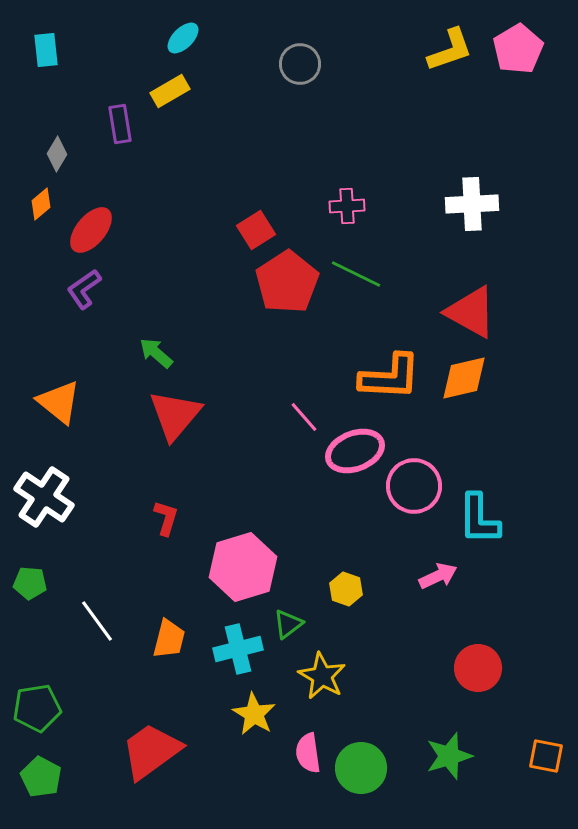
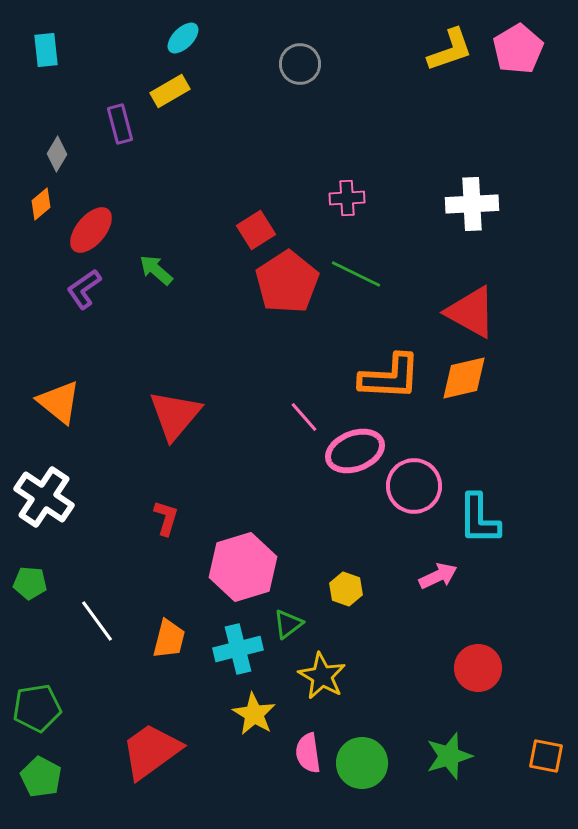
purple rectangle at (120, 124): rotated 6 degrees counterclockwise
pink cross at (347, 206): moved 8 px up
green arrow at (156, 353): moved 83 px up
green circle at (361, 768): moved 1 px right, 5 px up
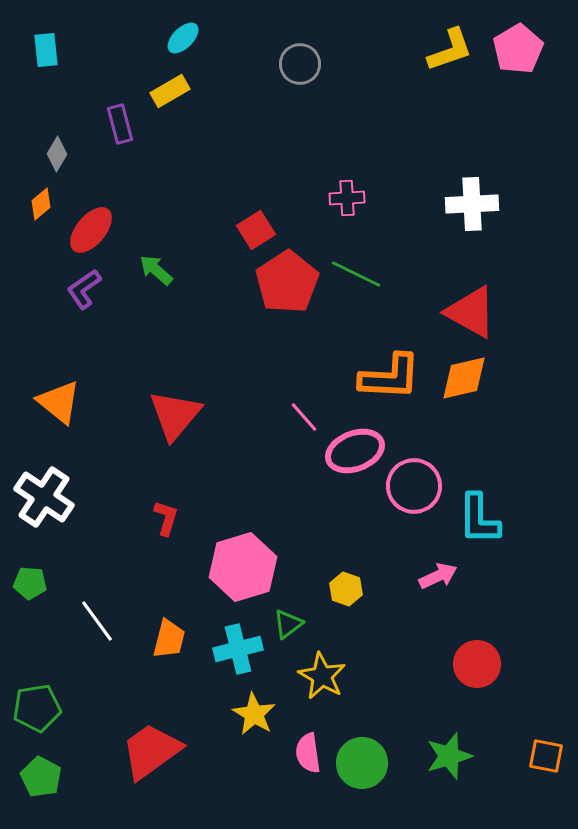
red circle at (478, 668): moved 1 px left, 4 px up
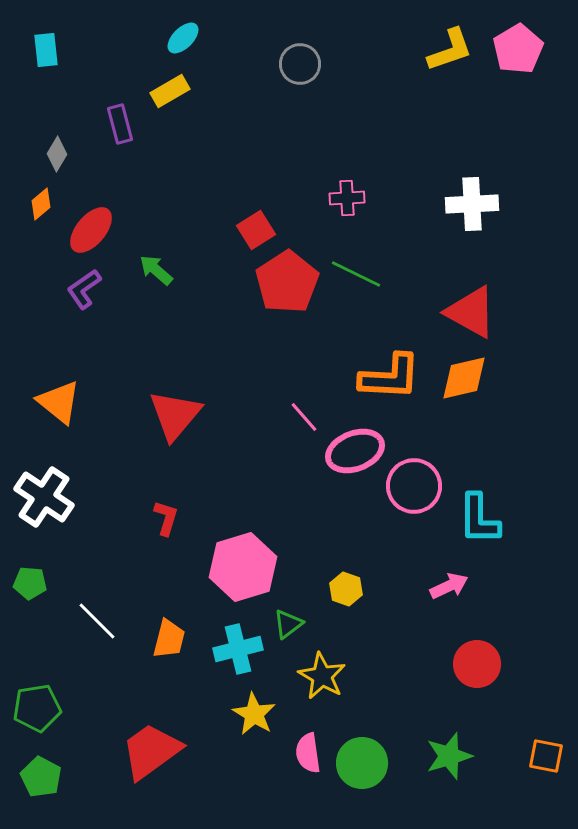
pink arrow at (438, 576): moved 11 px right, 10 px down
white line at (97, 621): rotated 9 degrees counterclockwise
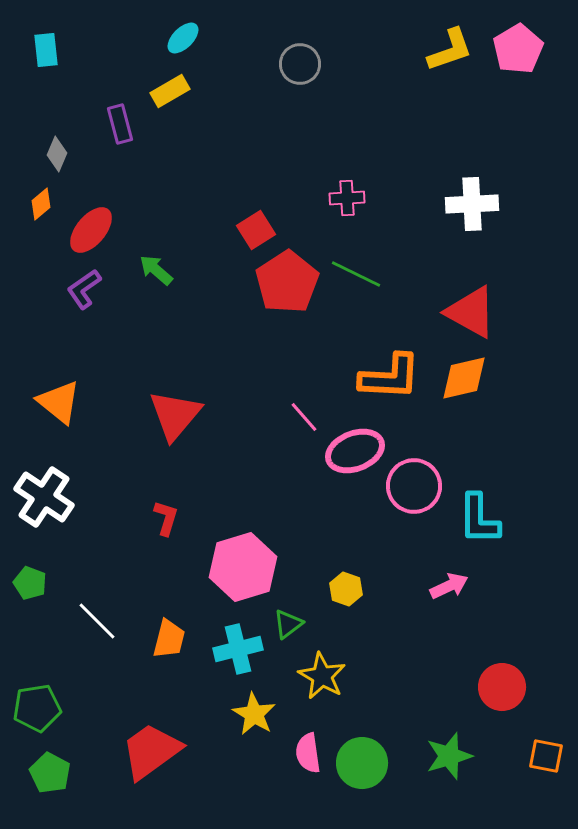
gray diamond at (57, 154): rotated 8 degrees counterclockwise
green pentagon at (30, 583): rotated 16 degrees clockwise
red circle at (477, 664): moved 25 px right, 23 px down
green pentagon at (41, 777): moved 9 px right, 4 px up
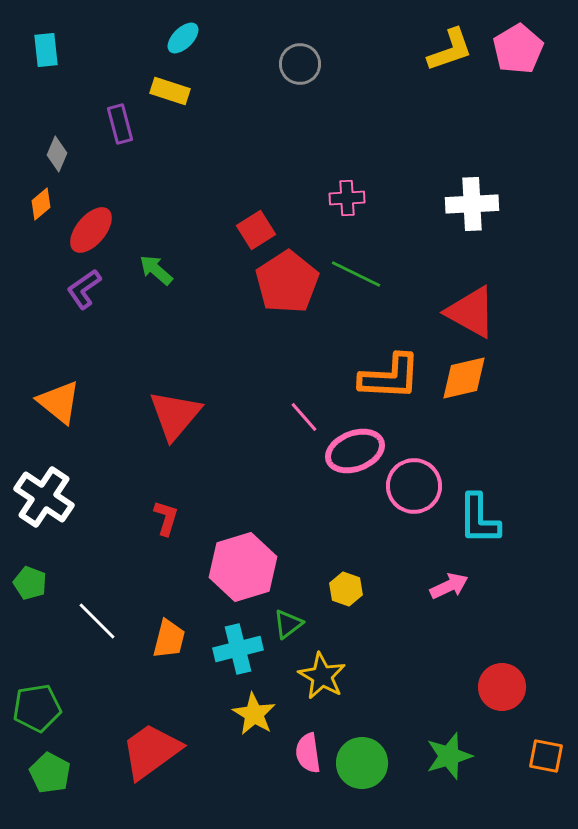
yellow rectangle at (170, 91): rotated 48 degrees clockwise
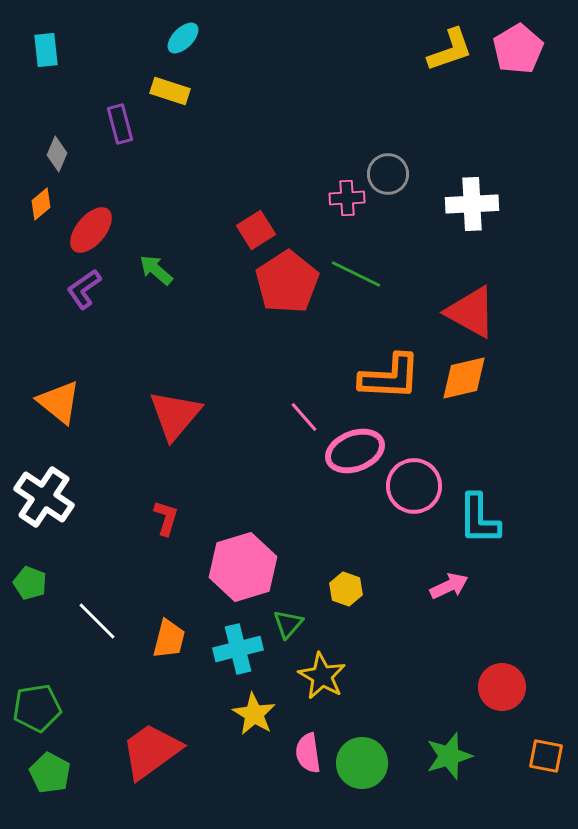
gray circle at (300, 64): moved 88 px right, 110 px down
green triangle at (288, 624): rotated 12 degrees counterclockwise
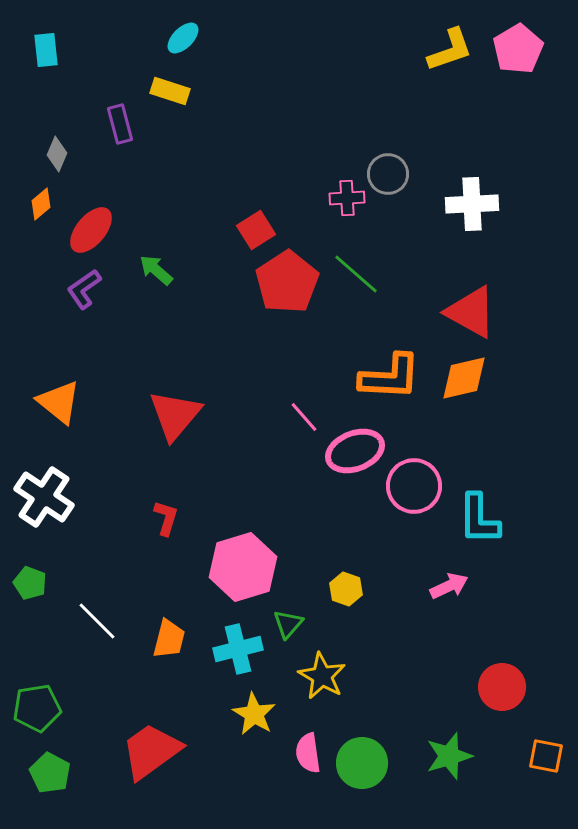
green line at (356, 274): rotated 15 degrees clockwise
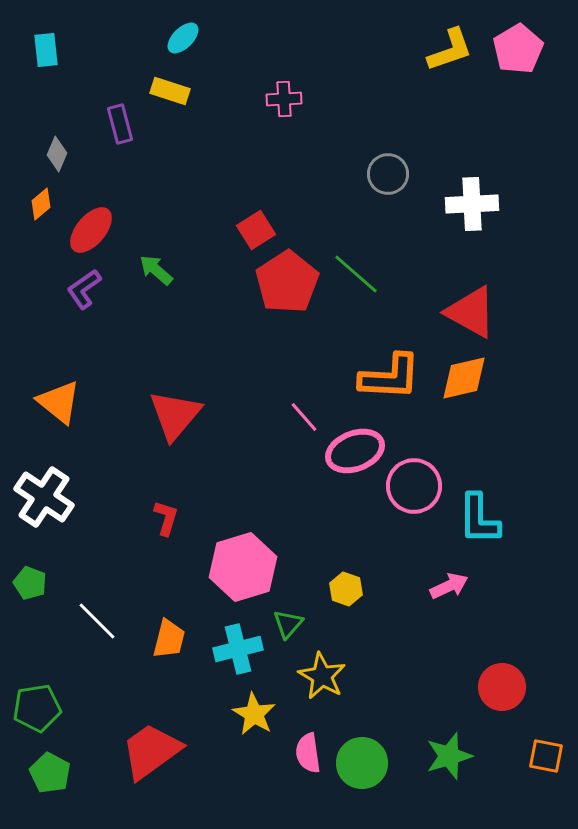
pink cross at (347, 198): moved 63 px left, 99 px up
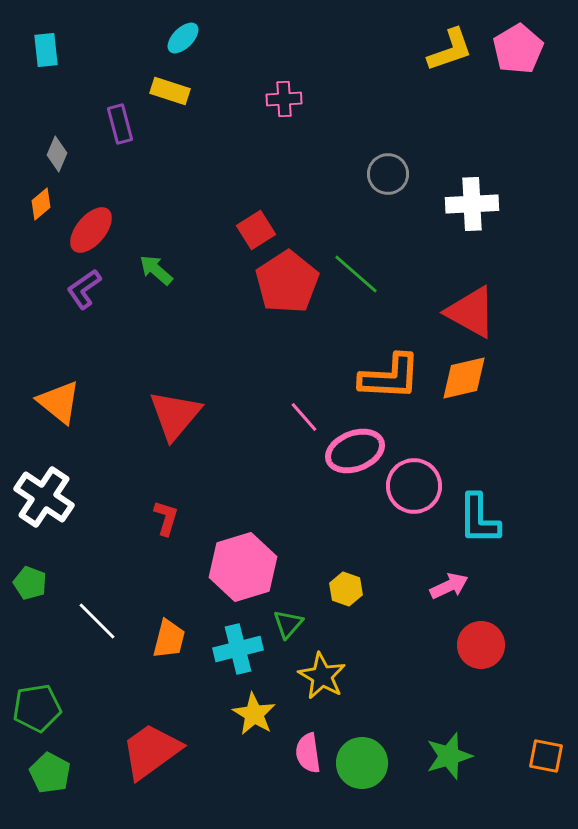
red circle at (502, 687): moved 21 px left, 42 px up
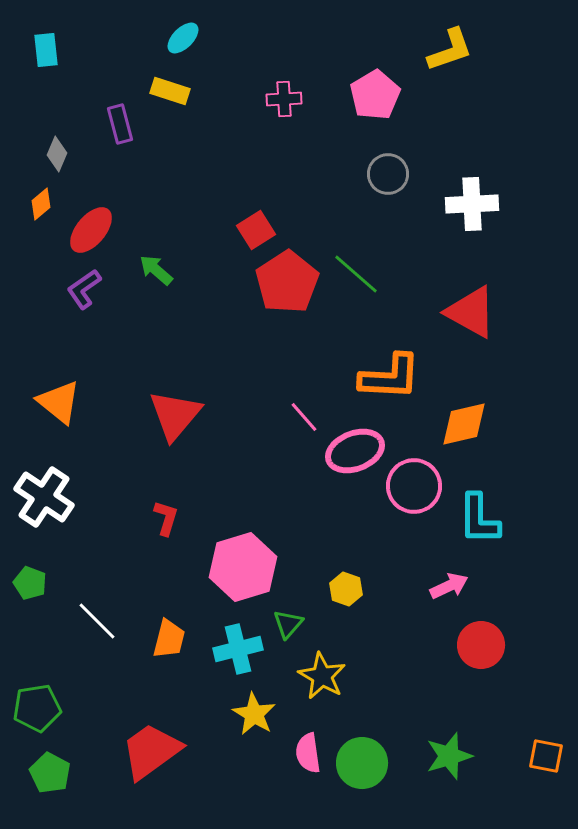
pink pentagon at (518, 49): moved 143 px left, 46 px down
orange diamond at (464, 378): moved 46 px down
